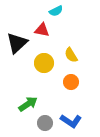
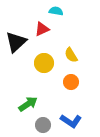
cyan semicircle: rotated 144 degrees counterclockwise
red triangle: moved 1 px up; rotated 35 degrees counterclockwise
black triangle: moved 1 px left, 1 px up
gray circle: moved 2 px left, 2 px down
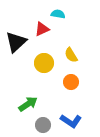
cyan semicircle: moved 2 px right, 3 px down
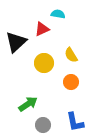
blue L-shape: moved 4 px right, 1 px down; rotated 45 degrees clockwise
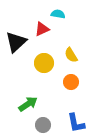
blue L-shape: moved 1 px right, 1 px down
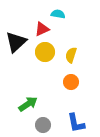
yellow semicircle: rotated 49 degrees clockwise
yellow circle: moved 1 px right, 11 px up
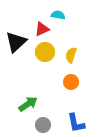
cyan semicircle: moved 1 px down
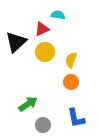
yellow semicircle: moved 5 px down
blue L-shape: moved 5 px up
